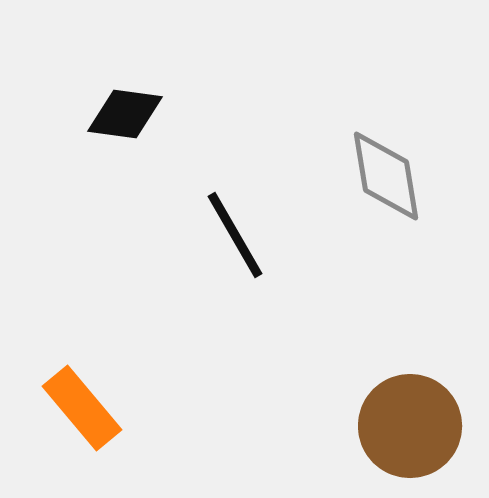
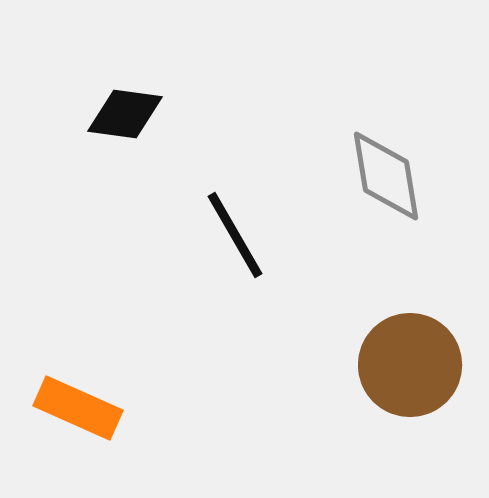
orange rectangle: moved 4 px left; rotated 26 degrees counterclockwise
brown circle: moved 61 px up
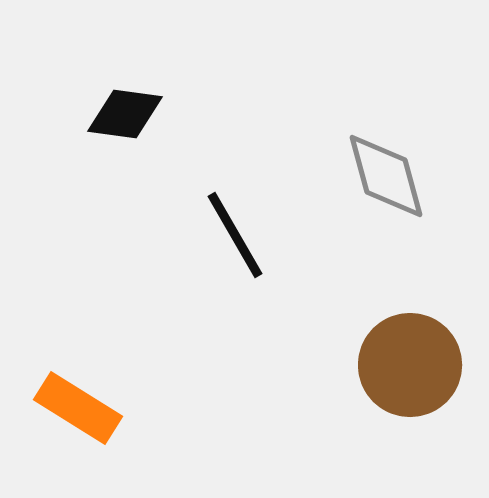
gray diamond: rotated 6 degrees counterclockwise
orange rectangle: rotated 8 degrees clockwise
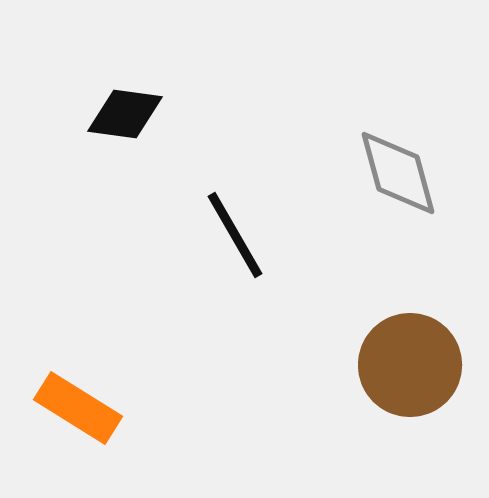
gray diamond: moved 12 px right, 3 px up
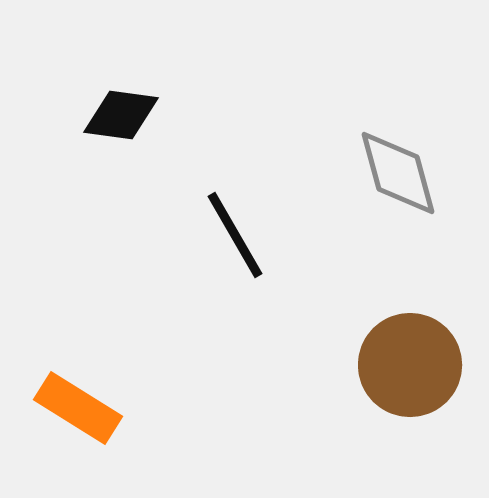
black diamond: moved 4 px left, 1 px down
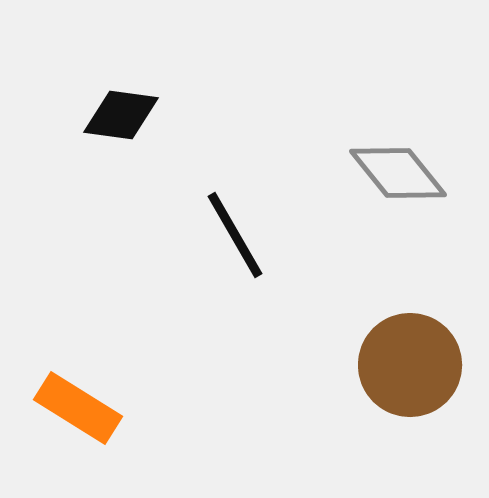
gray diamond: rotated 24 degrees counterclockwise
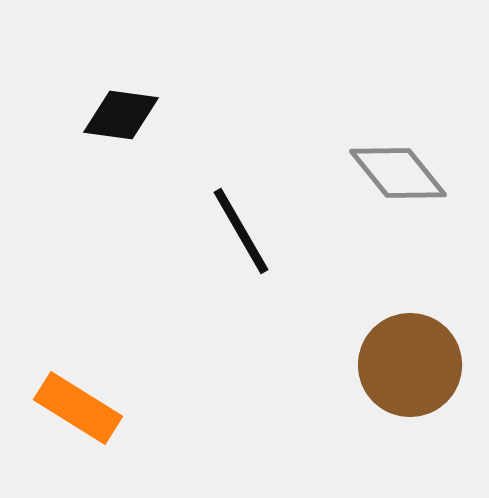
black line: moved 6 px right, 4 px up
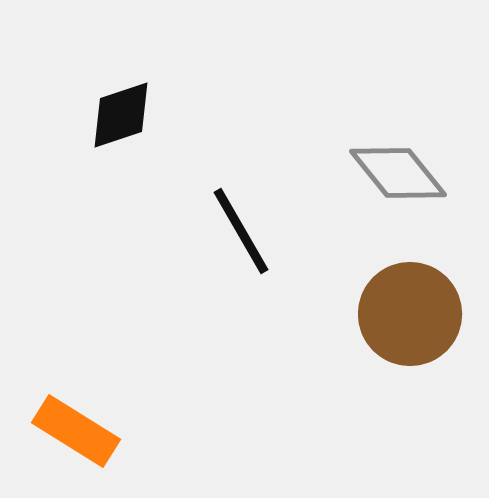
black diamond: rotated 26 degrees counterclockwise
brown circle: moved 51 px up
orange rectangle: moved 2 px left, 23 px down
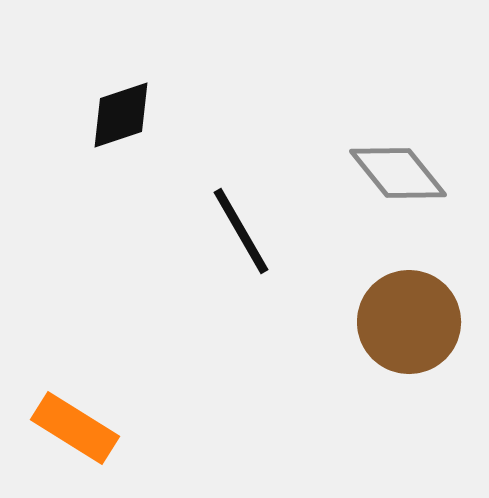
brown circle: moved 1 px left, 8 px down
orange rectangle: moved 1 px left, 3 px up
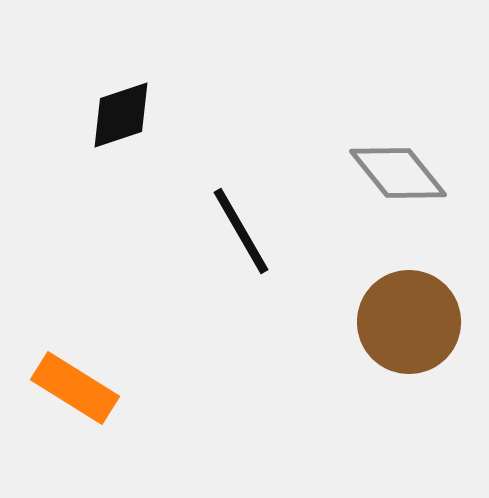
orange rectangle: moved 40 px up
